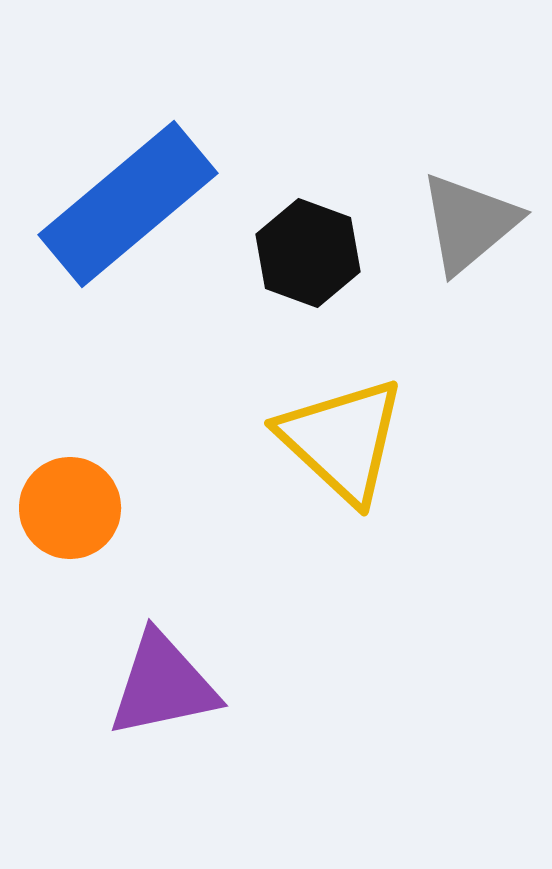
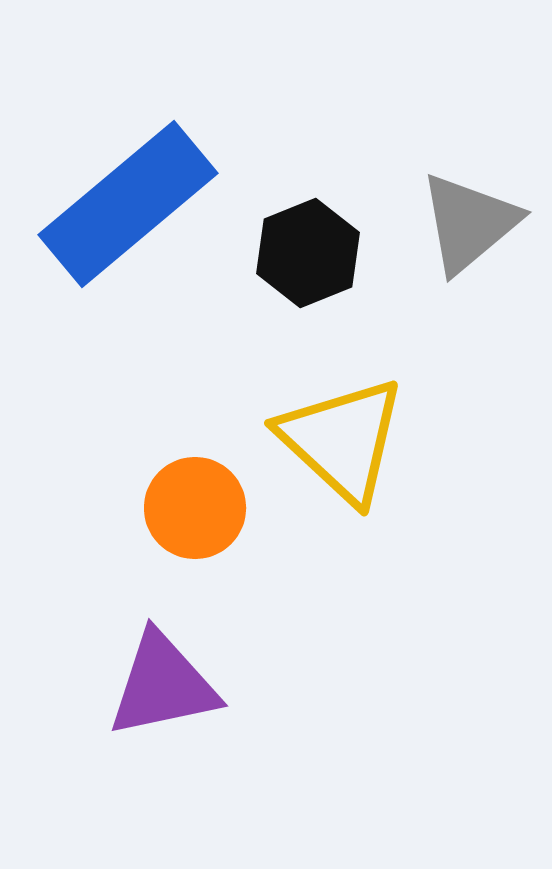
black hexagon: rotated 18 degrees clockwise
orange circle: moved 125 px right
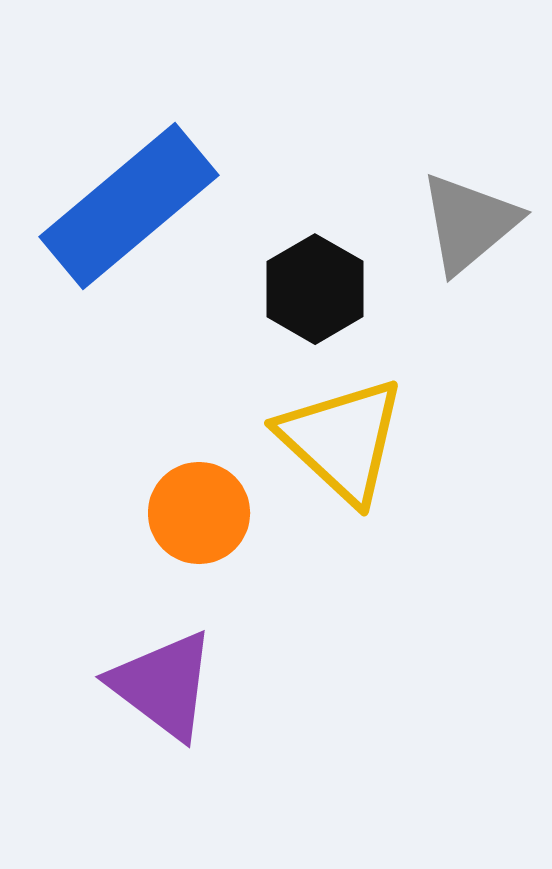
blue rectangle: moved 1 px right, 2 px down
black hexagon: moved 7 px right, 36 px down; rotated 8 degrees counterclockwise
orange circle: moved 4 px right, 5 px down
purple triangle: rotated 49 degrees clockwise
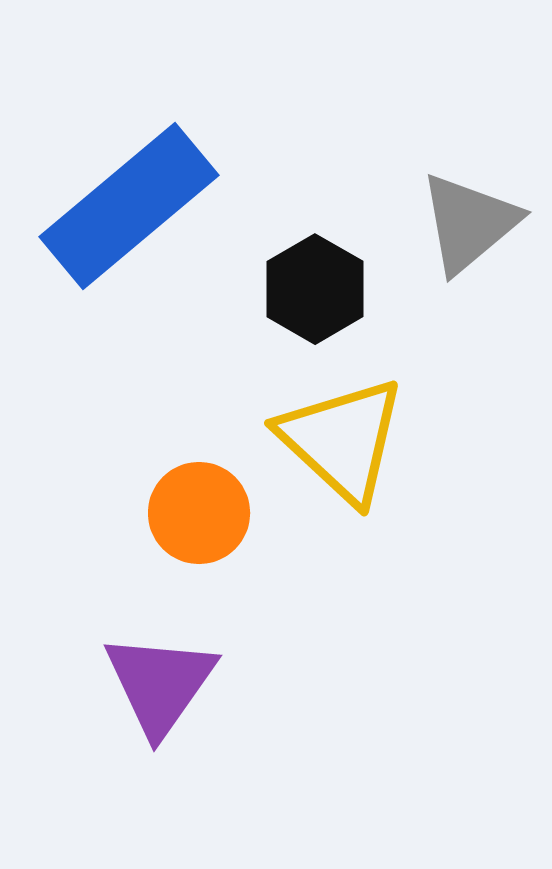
purple triangle: moved 3 px left, 1 px up; rotated 28 degrees clockwise
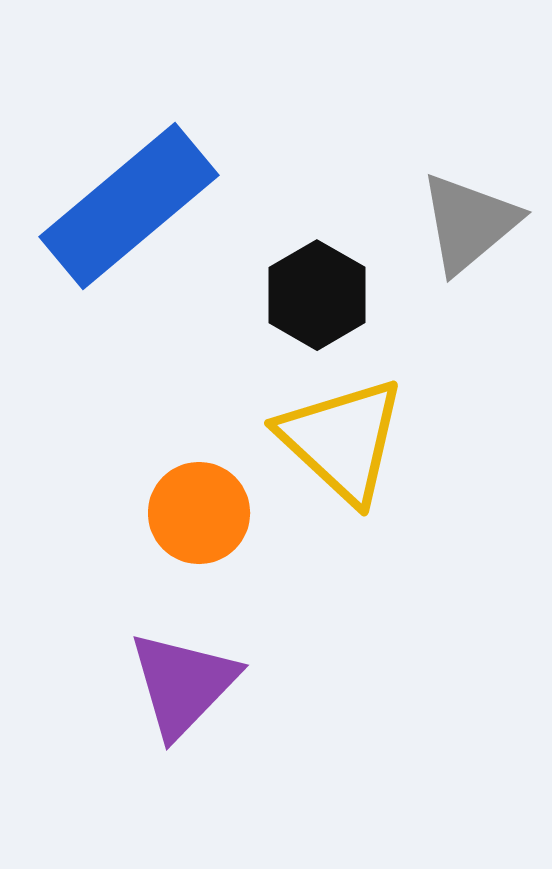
black hexagon: moved 2 px right, 6 px down
purple triangle: moved 23 px right; rotated 9 degrees clockwise
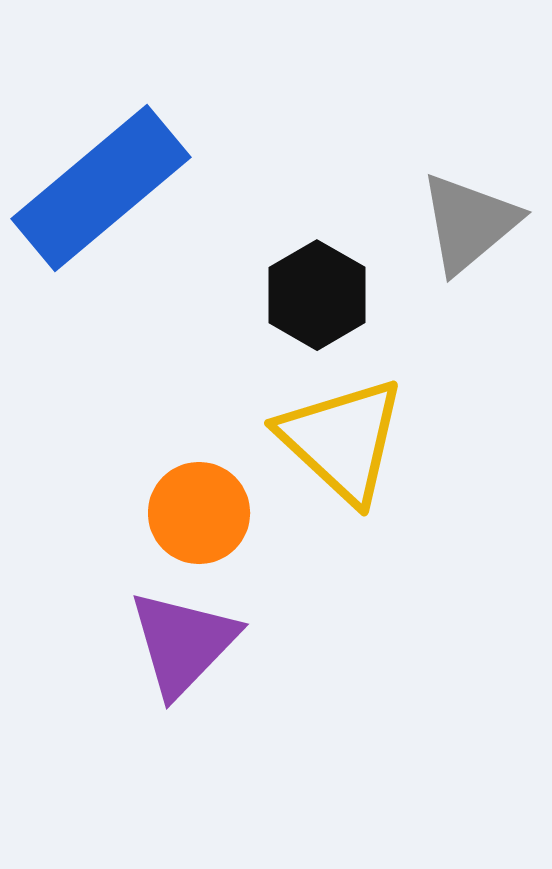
blue rectangle: moved 28 px left, 18 px up
purple triangle: moved 41 px up
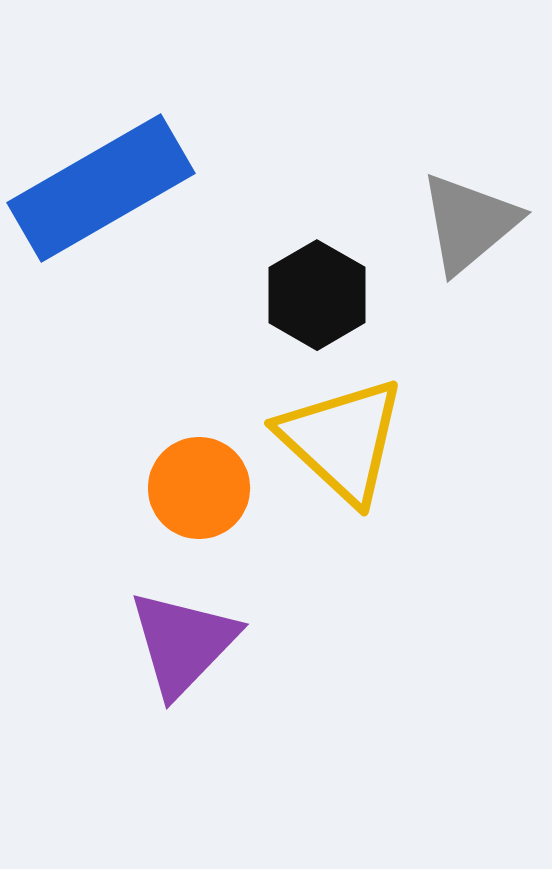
blue rectangle: rotated 10 degrees clockwise
orange circle: moved 25 px up
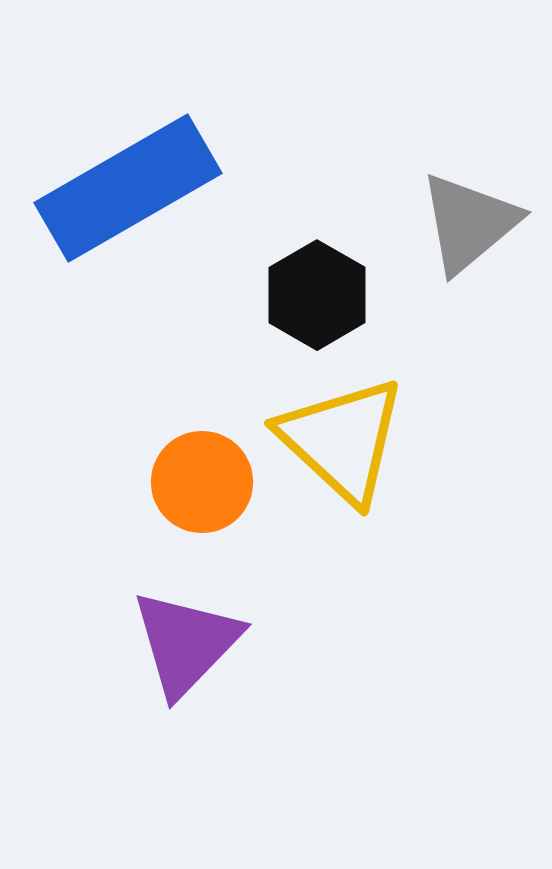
blue rectangle: moved 27 px right
orange circle: moved 3 px right, 6 px up
purple triangle: moved 3 px right
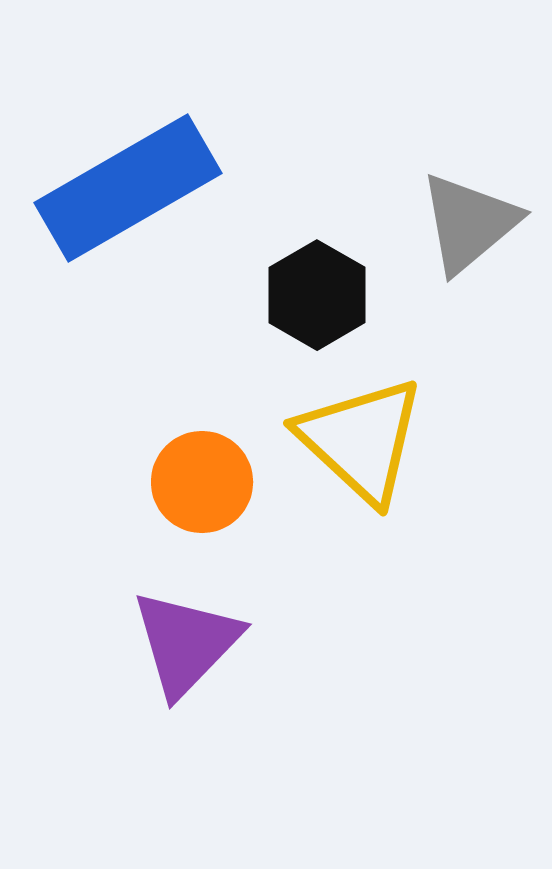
yellow triangle: moved 19 px right
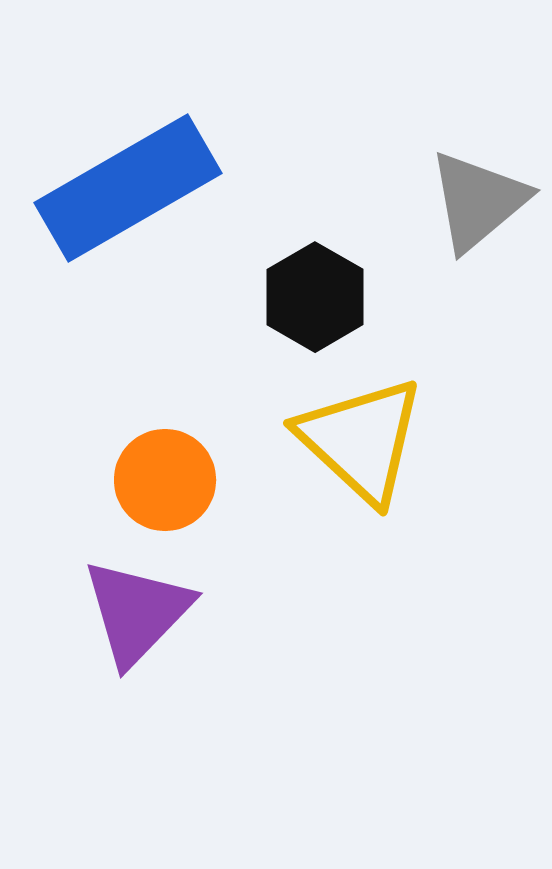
gray triangle: moved 9 px right, 22 px up
black hexagon: moved 2 px left, 2 px down
orange circle: moved 37 px left, 2 px up
purple triangle: moved 49 px left, 31 px up
